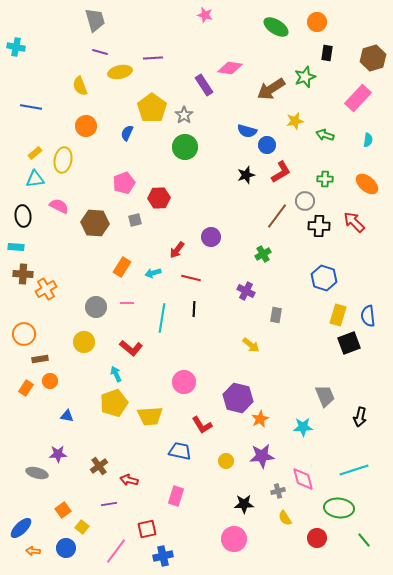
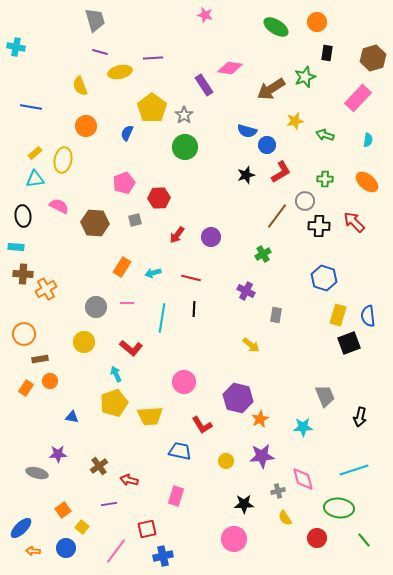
orange ellipse at (367, 184): moved 2 px up
red arrow at (177, 250): moved 15 px up
blue triangle at (67, 416): moved 5 px right, 1 px down
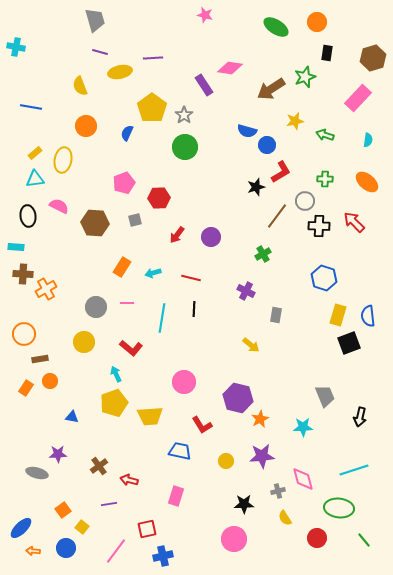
black star at (246, 175): moved 10 px right, 12 px down
black ellipse at (23, 216): moved 5 px right
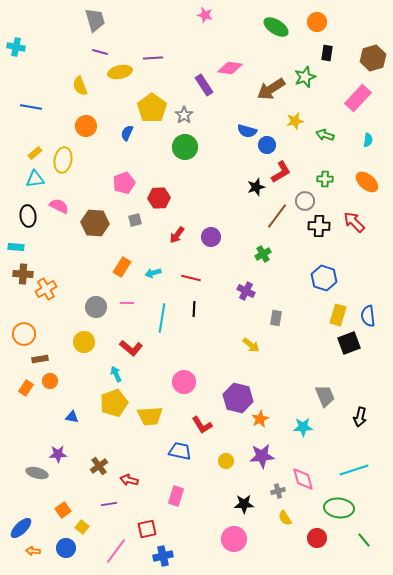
gray rectangle at (276, 315): moved 3 px down
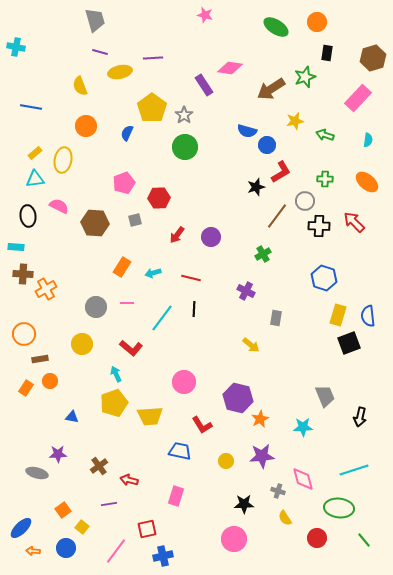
cyan line at (162, 318): rotated 28 degrees clockwise
yellow circle at (84, 342): moved 2 px left, 2 px down
gray cross at (278, 491): rotated 32 degrees clockwise
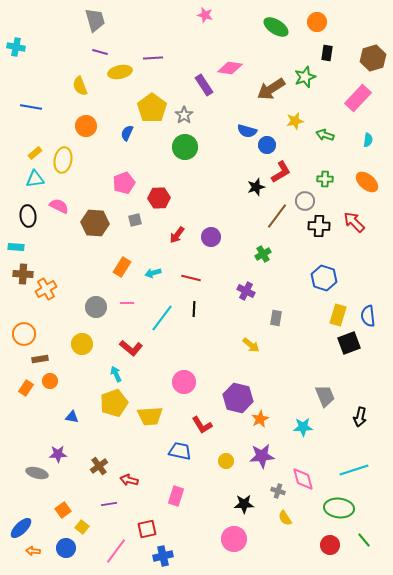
red circle at (317, 538): moved 13 px right, 7 px down
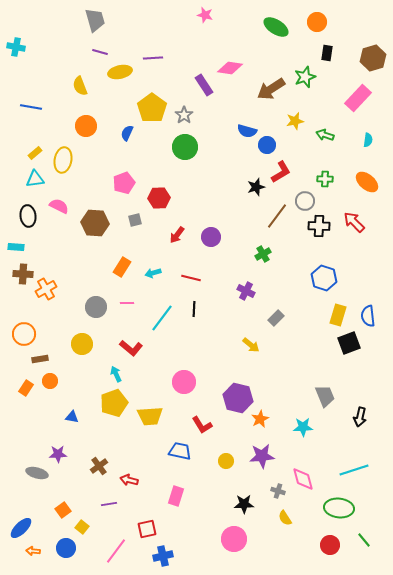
gray rectangle at (276, 318): rotated 35 degrees clockwise
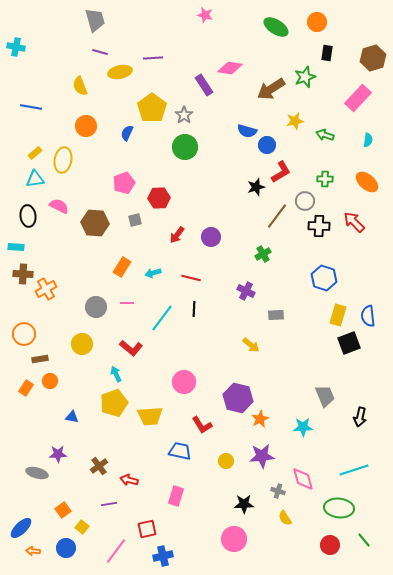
gray rectangle at (276, 318): moved 3 px up; rotated 42 degrees clockwise
